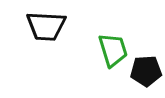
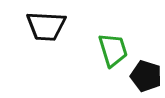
black pentagon: moved 5 px down; rotated 20 degrees clockwise
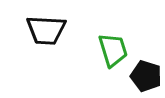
black trapezoid: moved 4 px down
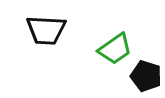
green trapezoid: moved 2 px right, 1 px up; rotated 72 degrees clockwise
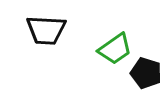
black pentagon: moved 3 px up
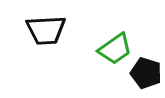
black trapezoid: rotated 6 degrees counterclockwise
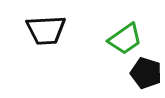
green trapezoid: moved 10 px right, 10 px up
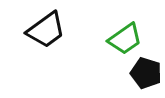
black trapezoid: rotated 33 degrees counterclockwise
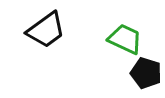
green trapezoid: rotated 120 degrees counterclockwise
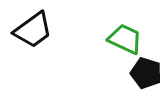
black trapezoid: moved 13 px left
